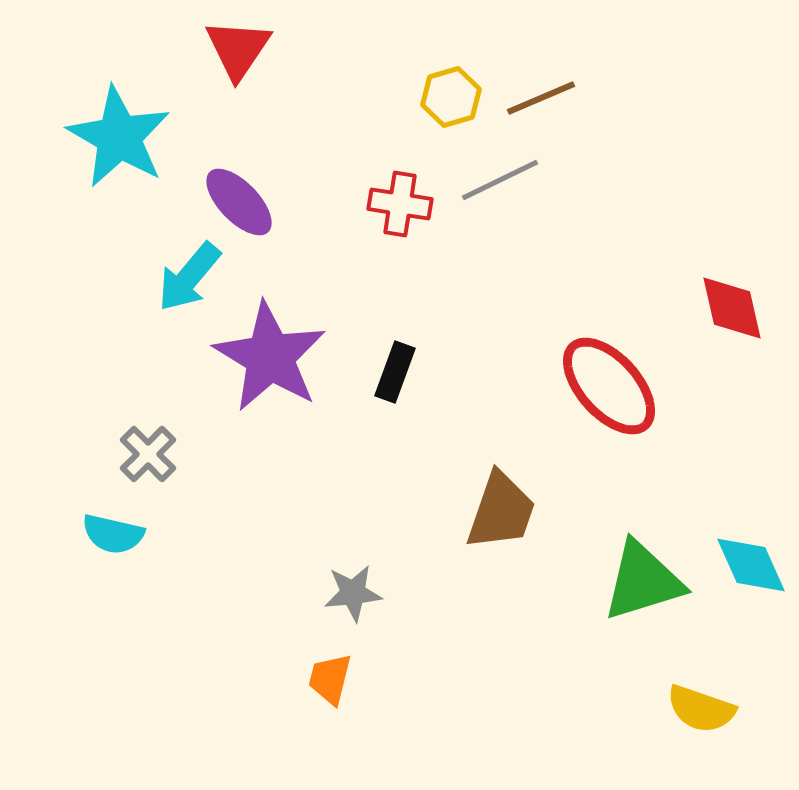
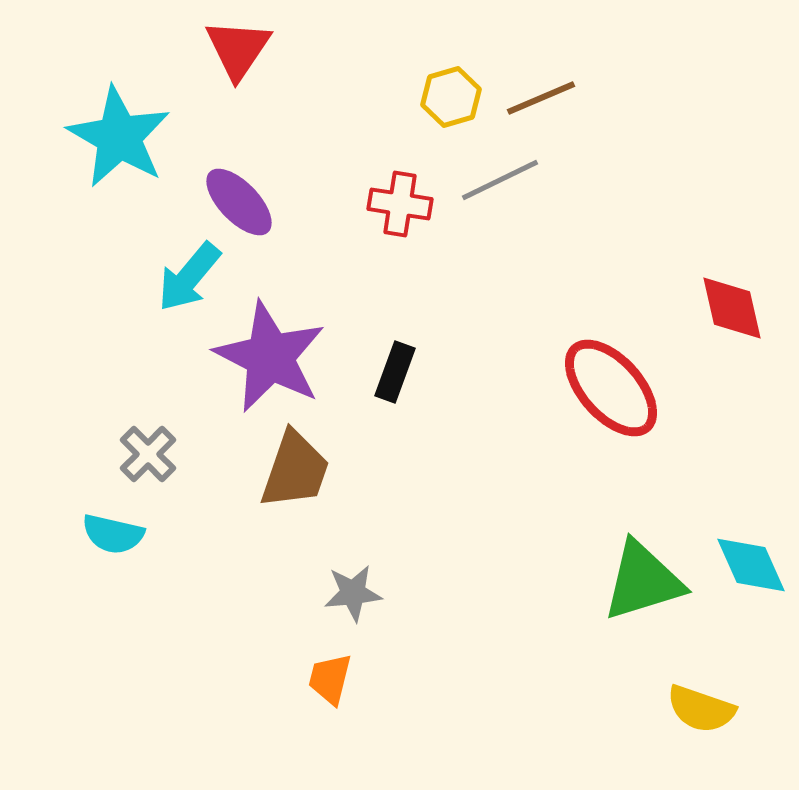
purple star: rotated 4 degrees counterclockwise
red ellipse: moved 2 px right, 2 px down
brown trapezoid: moved 206 px left, 41 px up
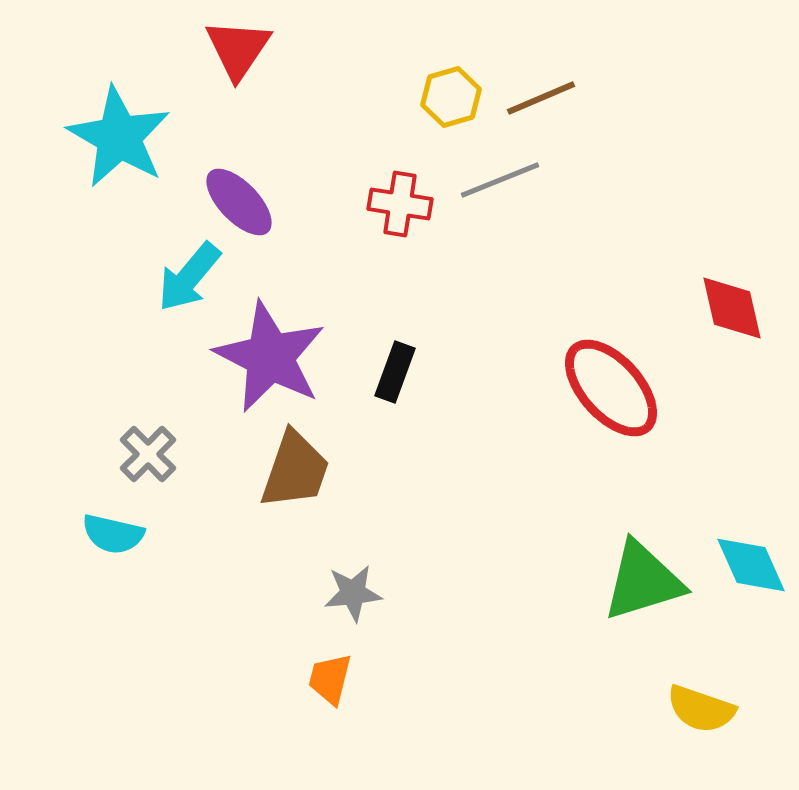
gray line: rotated 4 degrees clockwise
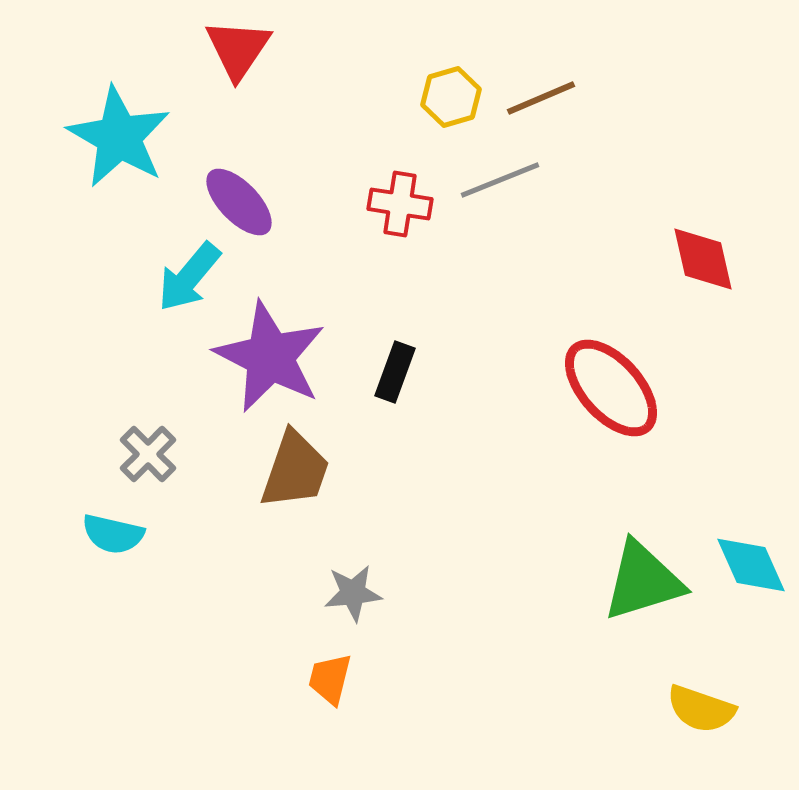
red diamond: moved 29 px left, 49 px up
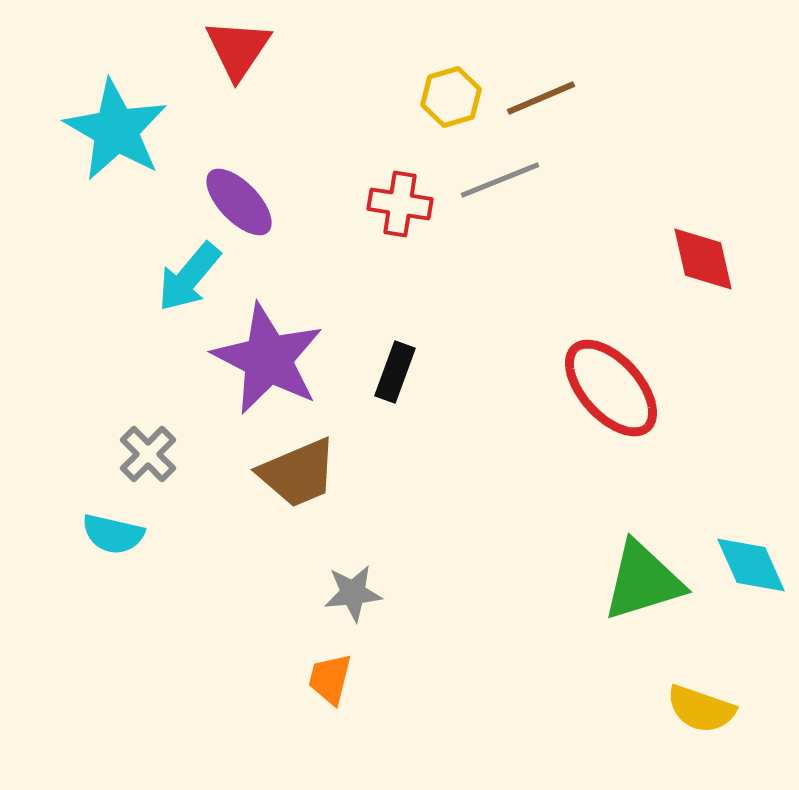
cyan star: moved 3 px left, 7 px up
purple star: moved 2 px left, 2 px down
brown trapezoid: moved 3 px right, 3 px down; rotated 48 degrees clockwise
